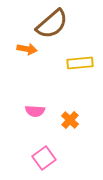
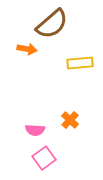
pink semicircle: moved 19 px down
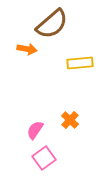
pink semicircle: rotated 120 degrees clockwise
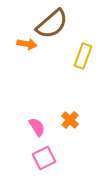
orange arrow: moved 5 px up
yellow rectangle: moved 3 px right, 7 px up; rotated 65 degrees counterclockwise
pink semicircle: moved 2 px right, 3 px up; rotated 114 degrees clockwise
pink square: rotated 10 degrees clockwise
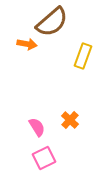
brown semicircle: moved 2 px up
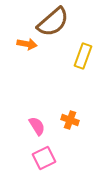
brown semicircle: moved 1 px right
orange cross: rotated 24 degrees counterclockwise
pink semicircle: moved 1 px up
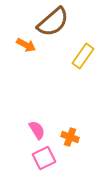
orange arrow: moved 1 px left, 1 px down; rotated 18 degrees clockwise
yellow rectangle: rotated 15 degrees clockwise
orange cross: moved 17 px down
pink semicircle: moved 4 px down
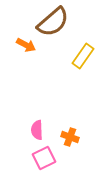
pink semicircle: rotated 150 degrees counterclockwise
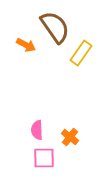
brown semicircle: moved 2 px right, 5 px down; rotated 84 degrees counterclockwise
yellow rectangle: moved 2 px left, 3 px up
orange cross: rotated 18 degrees clockwise
pink square: rotated 25 degrees clockwise
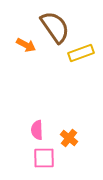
yellow rectangle: rotated 35 degrees clockwise
orange cross: moved 1 px left, 1 px down
